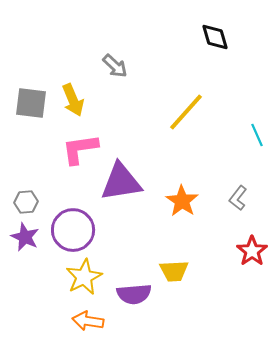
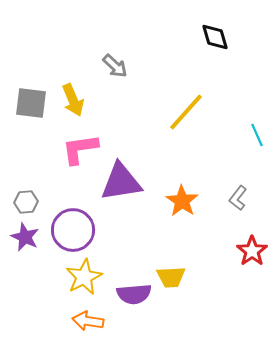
yellow trapezoid: moved 3 px left, 6 px down
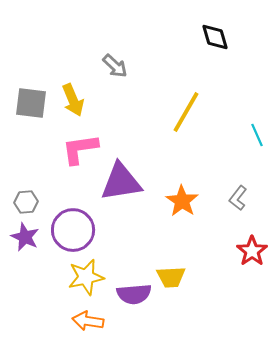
yellow line: rotated 12 degrees counterclockwise
yellow star: moved 2 px right; rotated 15 degrees clockwise
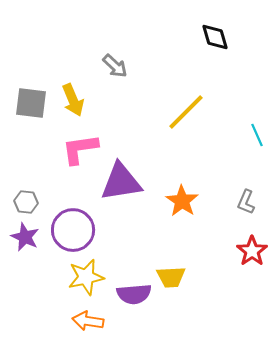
yellow line: rotated 15 degrees clockwise
gray L-shape: moved 8 px right, 4 px down; rotated 15 degrees counterclockwise
gray hexagon: rotated 10 degrees clockwise
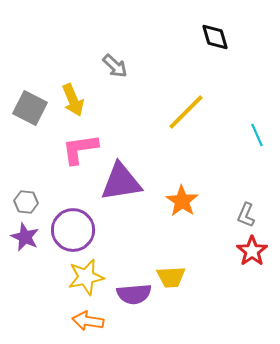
gray square: moved 1 px left, 5 px down; rotated 20 degrees clockwise
gray L-shape: moved 13 px down
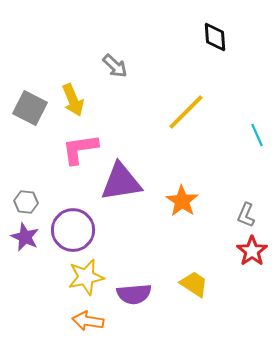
black diamond: rotated 12 degrees clockwise
yellow trapezoid: moved 23 px right, 7 px down; rotated 144 degrees counterclockwise
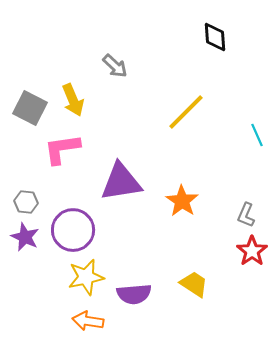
pink L-shape: moved 18 px left
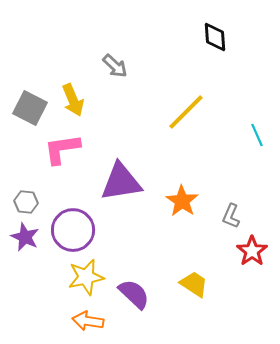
gray L-shape: moved 15 px left, 1 px down
purple semicircle: rotated 132 degrees counterclockwise
